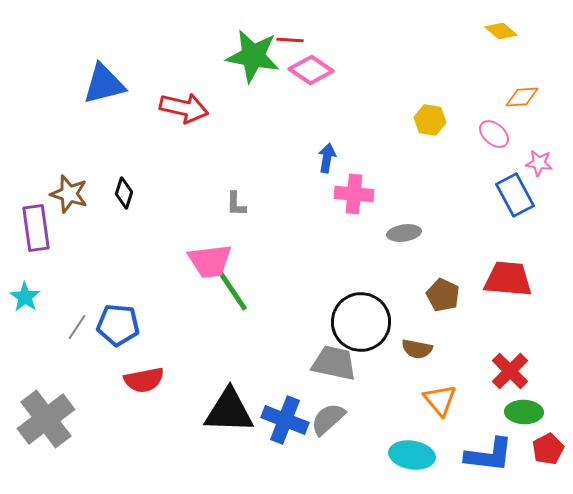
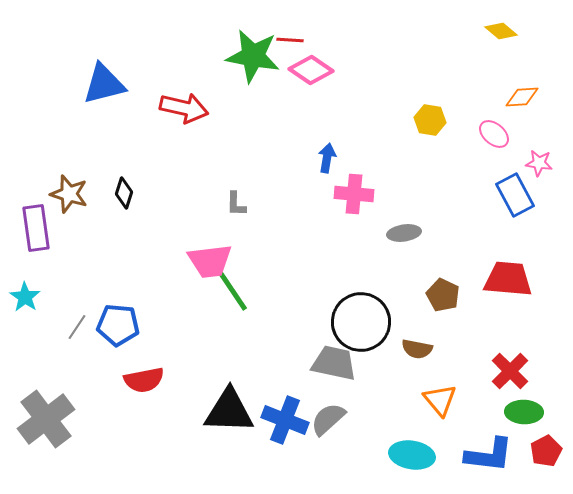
red pentagon: moved 2 px left, 2 px down
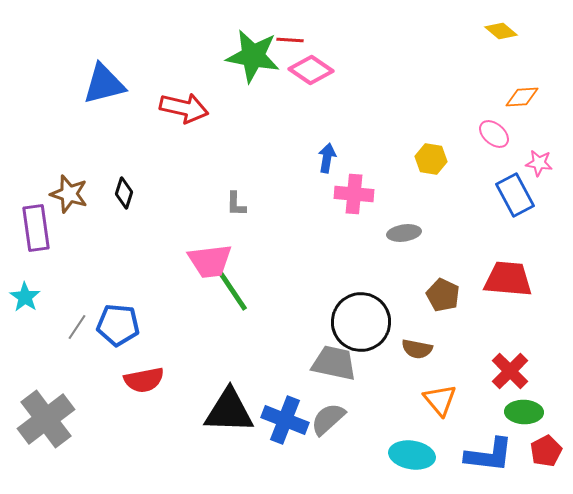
yellow hexagon: moved 1 px right, 39 px down
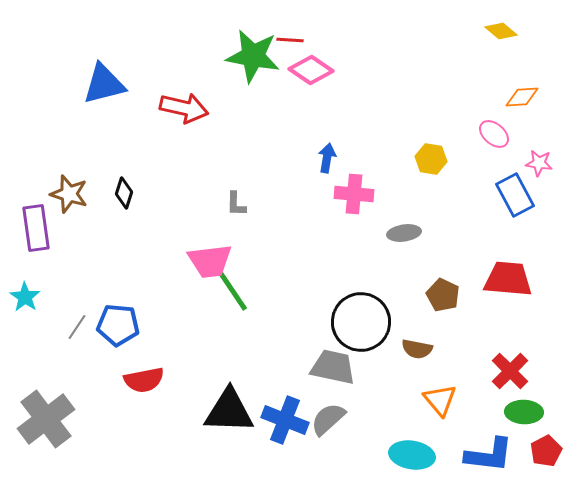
gray trapezoid: moved 1 px left, 4 px down
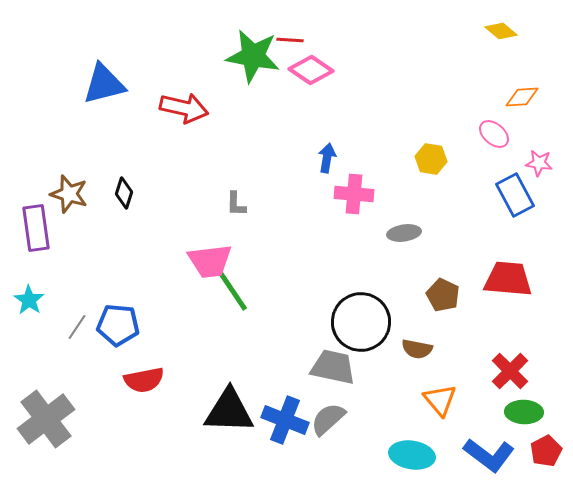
cyan star: moved 4 px right, 3 px down
blue L-shape: rotated 30 degrees clockwise
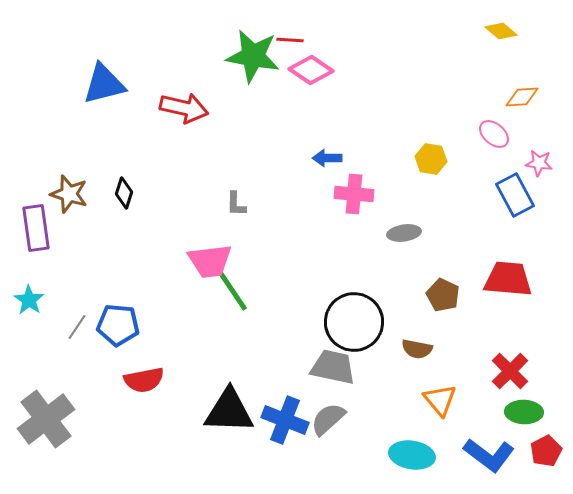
blue arrow: rotated 100 degrees counterclockwise
black circle: moved 7 px left
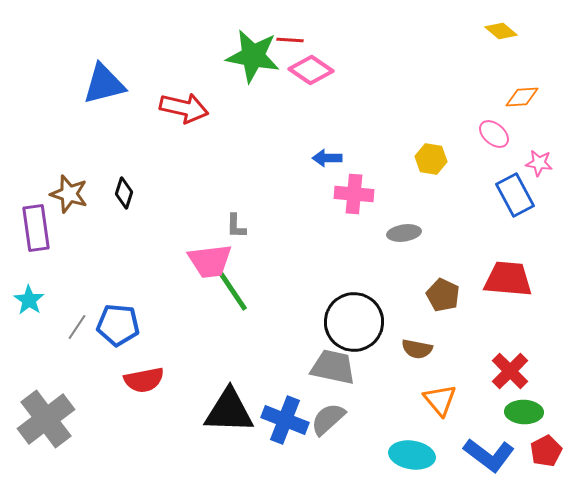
gray L-shape: moved 22 px down
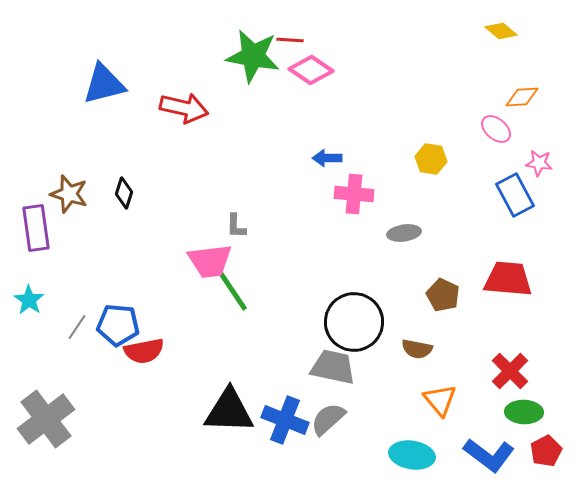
pink ellipse: moved 2 px right, 5 px up
red semicircle: moved 29 px up
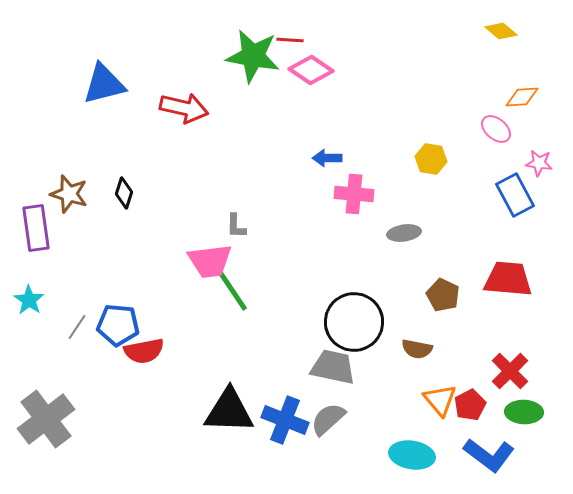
red pentagon: moved 76 px left, 46 px up
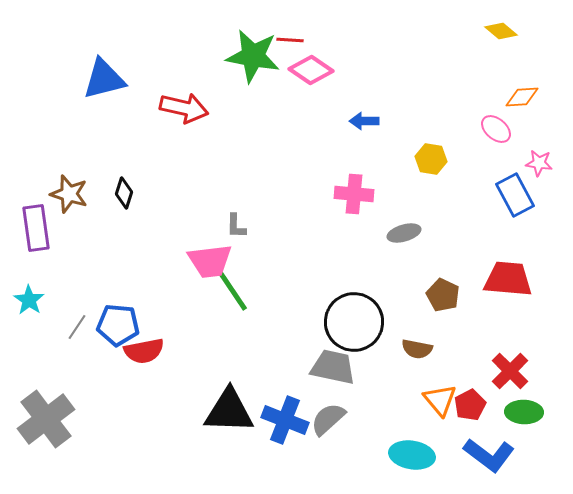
blue triangle: moved 5 px up
blue arrow: moved 37 px right, 37 px up
gray ellipse: rotated 8 degrees counterclockwise
